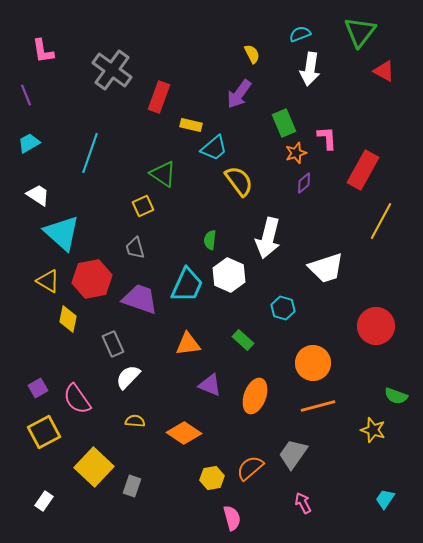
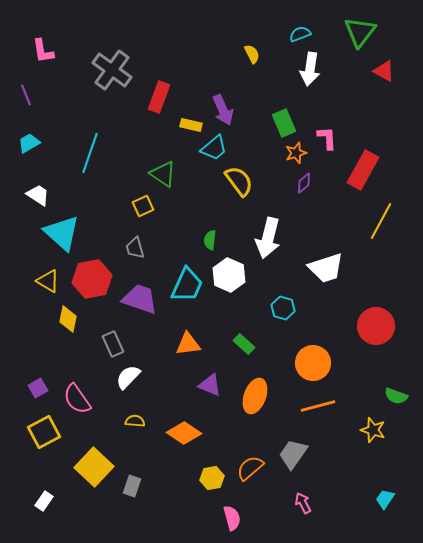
purple arrow at (239, 94): moved 16 px left, 16 px down; rotated 60 degrees counterclockwise
green rectangle at (243, 340): moved 1 px right, 4 px down
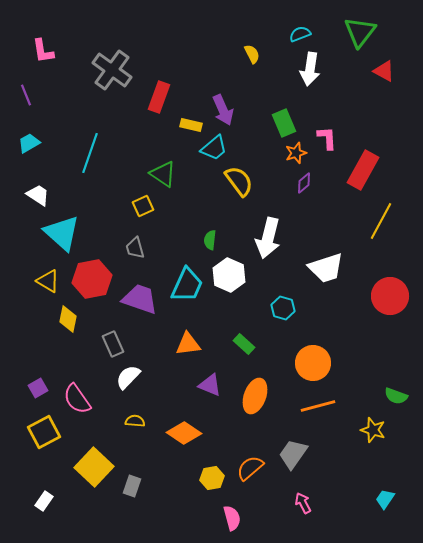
red circle at (376, 326): moved 14 px right, 30 px up
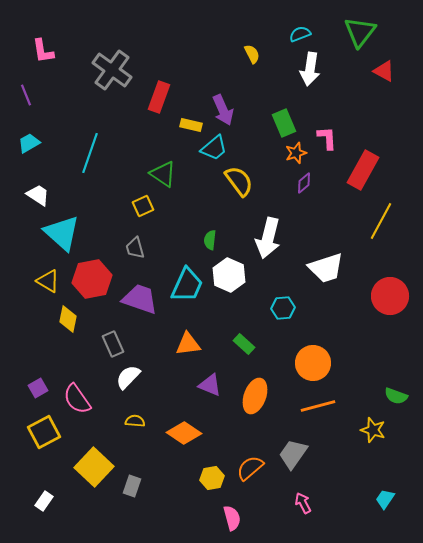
cyan hexagon at (283, 308): rotated 20 degrees counterclockwise
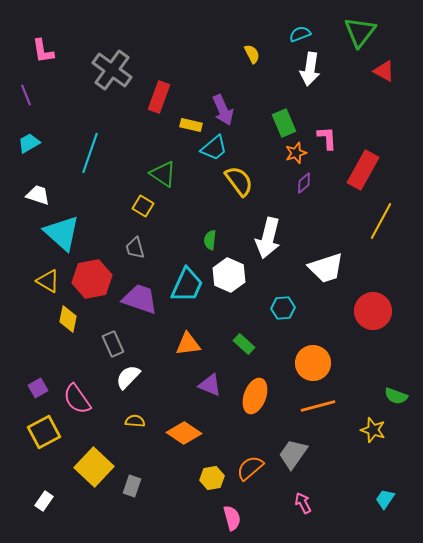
white trapezoid at (38, 195): rotated 15 degrees counterclockwise
yellow square at (143, 206): rotated 35 degrees counterclockwise
red circle at (390, 296): moved 17 px left, 15 px down
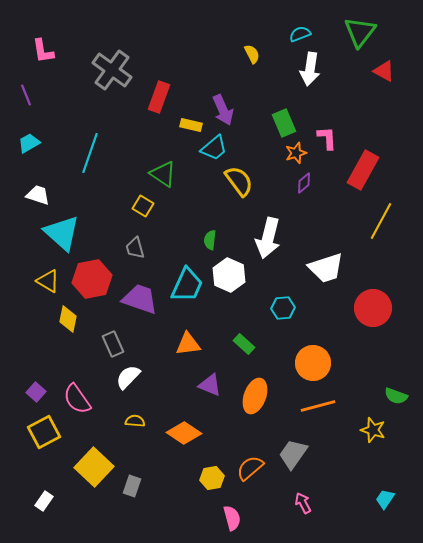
red circle at (373, 311): moved 3 px up
purple square at (38, 388): moved 2 px left, 4 px down; rotated 18 degrees counterclockwise
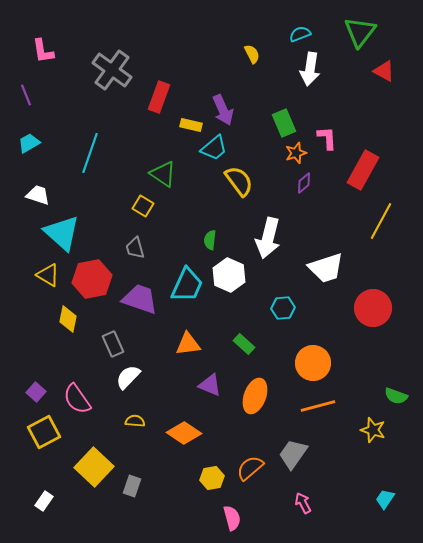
yellow triangle at (48, 281): moved 6 px up
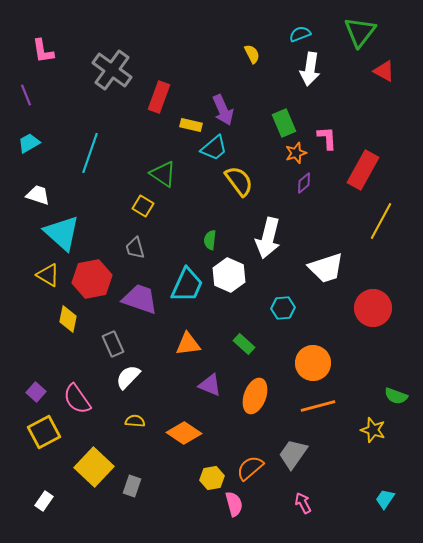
pink semicircle at (232, 518): moved 2 px right, 14 px up
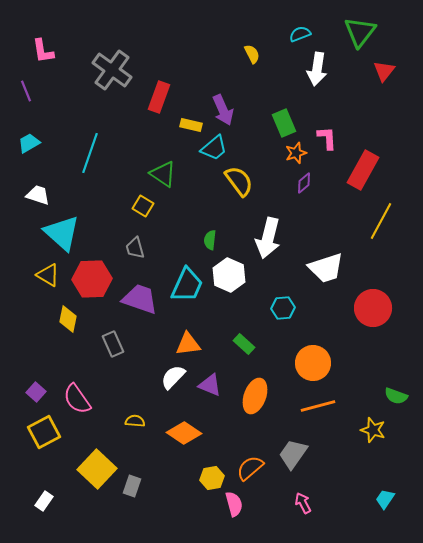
white arrow at (310, 69): moved 7 px right
red triangle at (384, 71): rotated 40 degrees clockwise
purple line at (26, 95): moved 4 px up
red hexagon at (92, 279): rotated 9 degrees clockwise
white semicircle at (128, 377): moved 45 px right
yellow square at (94, 467): moved 3 px right, 2 px down
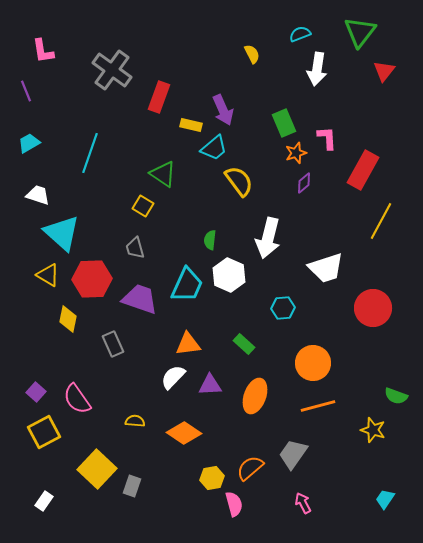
purple triangle at (210, 385): rotated 25 degrees counterclockwise
